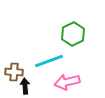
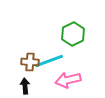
brown cross: moved 16 px right, 10 px up
pink arrow: moved 1 px right, 2 px up
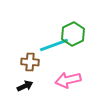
cyan line: moved 5 px right, 16 px up
black arrow: rotated 70 degrees clockwise
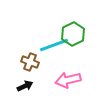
brown cross: rotated 18 degrees clockwise
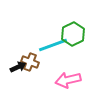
cyan line: moved 1 px left
black arrow: moved 7 px left, 19 px up
